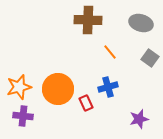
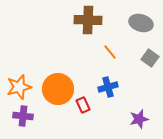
red rectangle: moved 3 px left, 2 px down
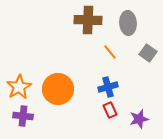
gray ellipse: moved 13 px left; rotated 70 degrees clockwise
gray square: moved 2 px left, 5 px up
orange star: rotated 15 degrees counterclockwise
red rectangle: moved 27 px right, 5 px down
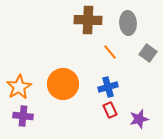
orange circle: moved 5 px right, 5 px up
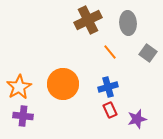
brown cross: rotated 28 degrees counterclockwise
purple star: moved 2 px left
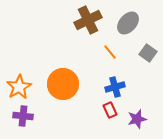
gray ellipse: rotated 45 degrees clockwise
blue cross: moved 7 px right
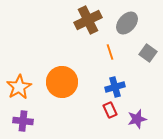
gray ellipse: moved 1 px left
orange line: rotated 21 degrees clockwise
orange circle: moved 1 px left, 2 px up
purple cross: moved 5 px down
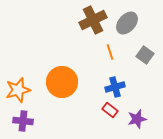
brown cross: moved 5 px right
gray square: moved 3 px left, 2 px down
orange star: moved 1 px left, 3 px down; rotated 15 degrees clockwise
red rectangle: rotated 28 degrees counterclockwise
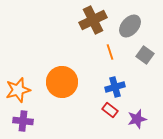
gray ellipse: moved 3 px right, 3 px down
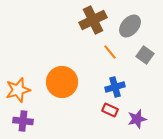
orange line: rotated 21 degrees counterclockwise
red rectangle: rotated 14 degrees counterclockwise
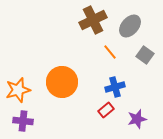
red rectangle: moved 4 px left; rotated 63 degrees counterclockwise
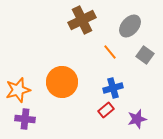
brown cross: moved 11 px left
blue cross: moved 2 px left, 1 px down
purple cross: moved 2 px right, 2 px up
